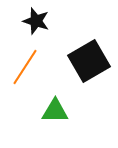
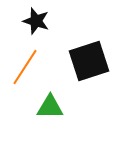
black square: rotated 12 degrees clockwise
green triangle: moved 5 px left, 4 px up
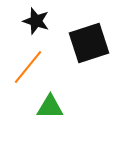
black square: moved 18 px up
orange line: moved 3 px right; rotated 6 degrees clockwise
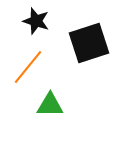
green triangle: moved 2 px up
